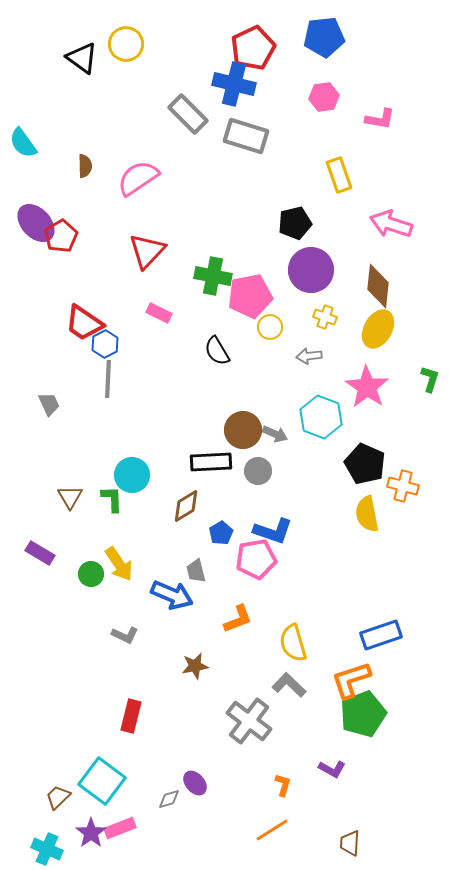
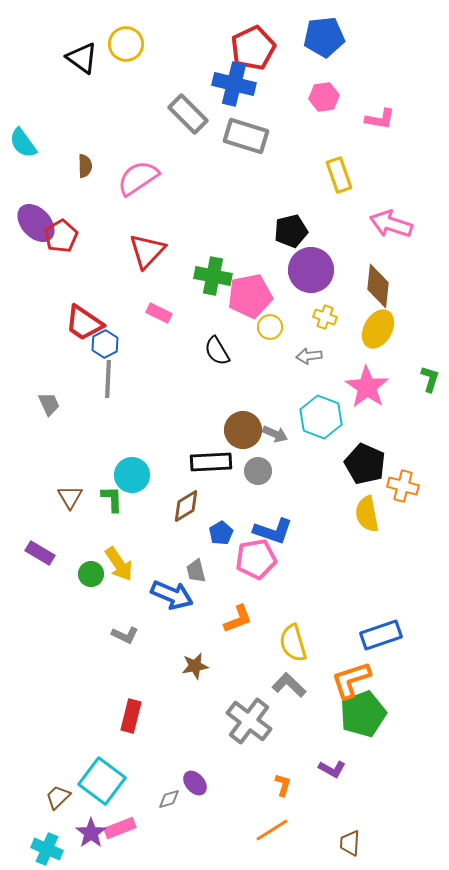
black pentagon at (295, 223): moved 4 px left, 8 px down
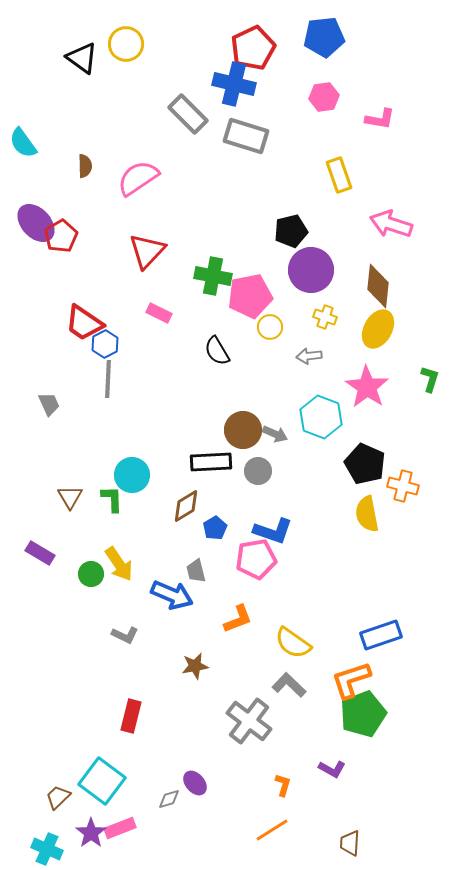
blue pentagon at (221, 533): moved 6 px left, 5 px up
yellow semicircle at (293, 643): rotated 39 degrees counterclockwise
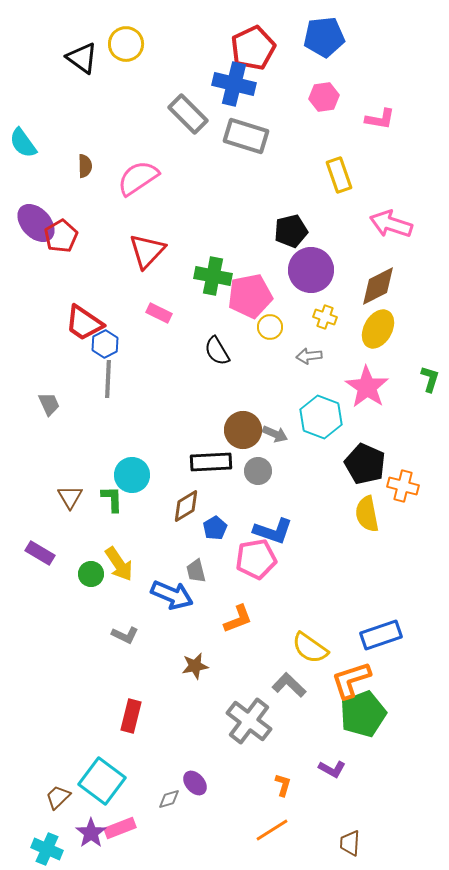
brown diamond at (378, 286): rotated 57 degrees clockwise
yellow semicircle at (293, 643): moved 17 px right, 5 px down
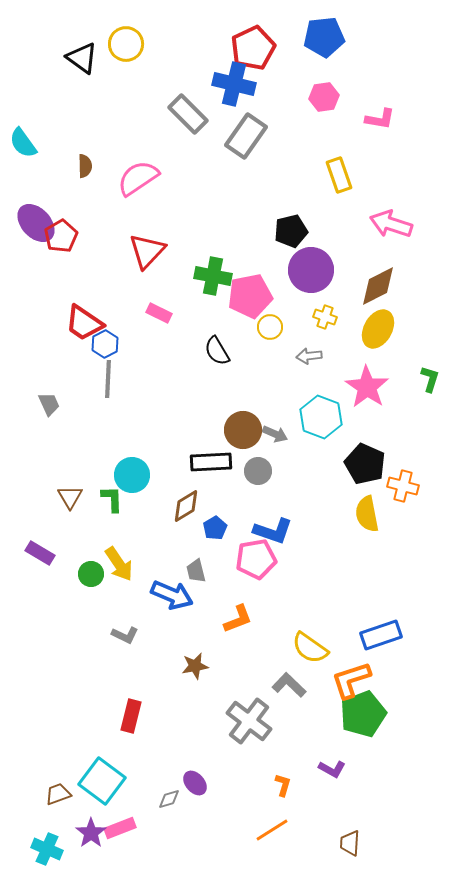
gray rectangle at (246, 136): rotated 72 degrees counterclockwise
brown trapezoid at (58, 797): moved 3 px up; rotated 24 degrees clockwise
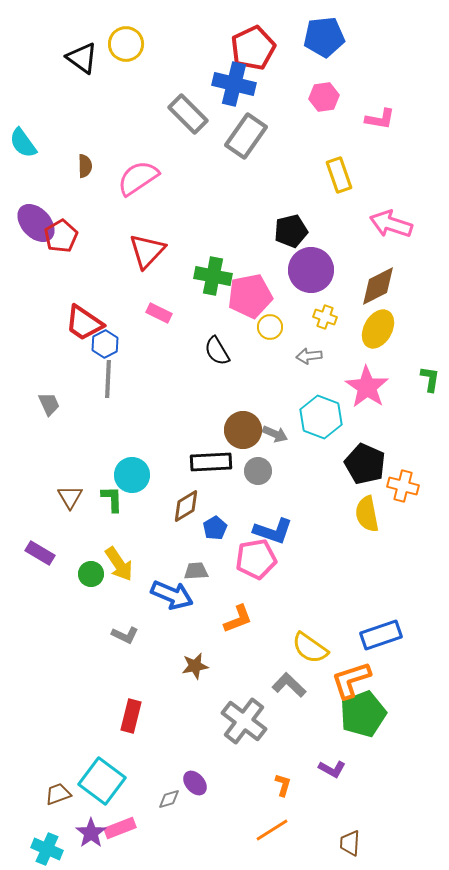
green L-shape at (430, 379): rotated 8 degrees counterclockwise
gray trapezoid at (196, 571): rotated 100 degrees clockwise
gray cross at (249, 721): moved 5 px left
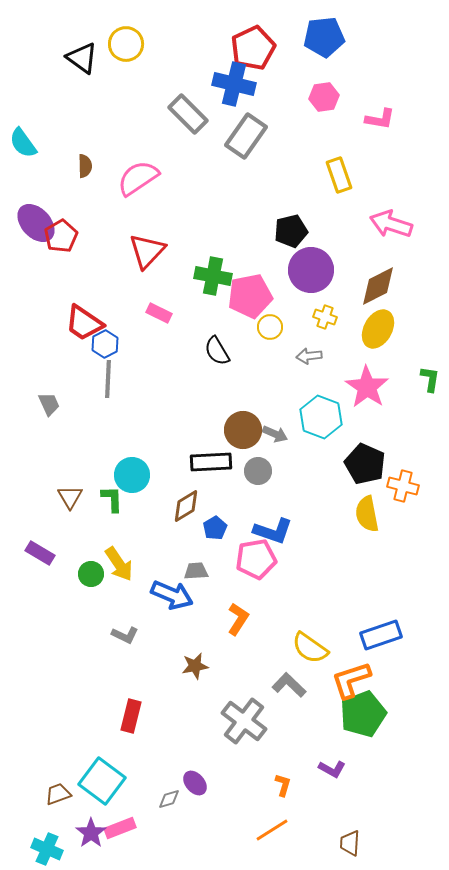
orange L-shape at (238, 619): rotated 36 degrees counterclockwise
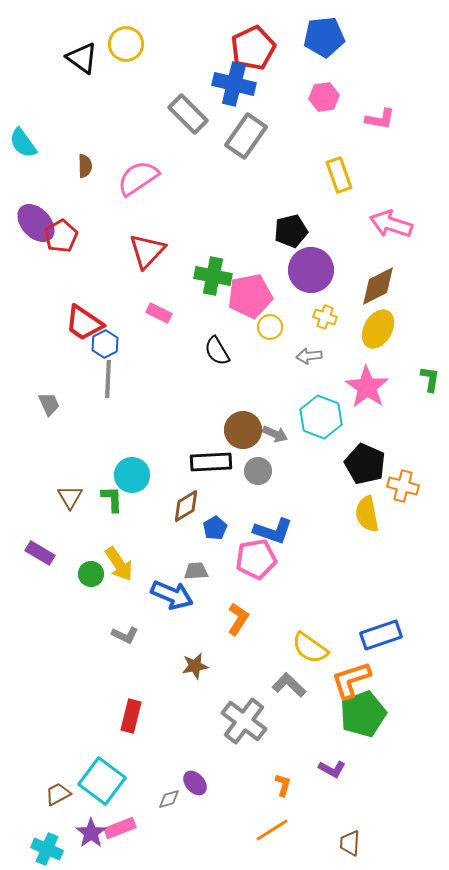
brown trapezoid at (58, 794): rotated 8 degrees counterclockwise
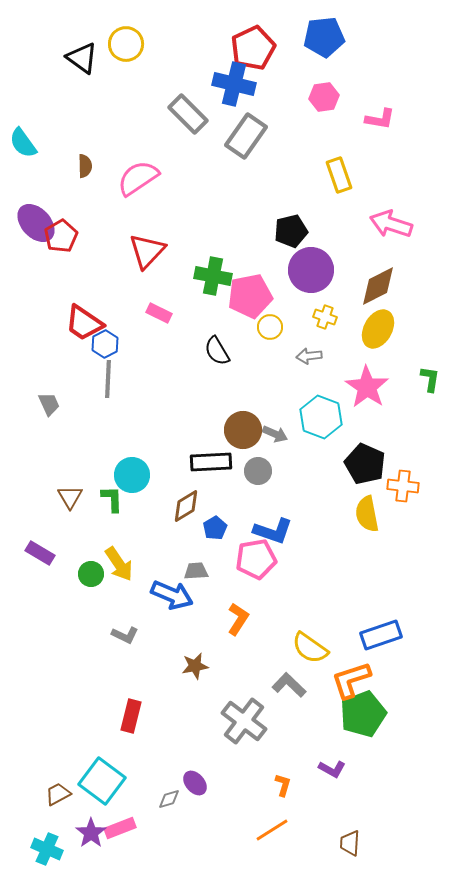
orange cross at (403, 486): rotated 8 degrees counterclockwise
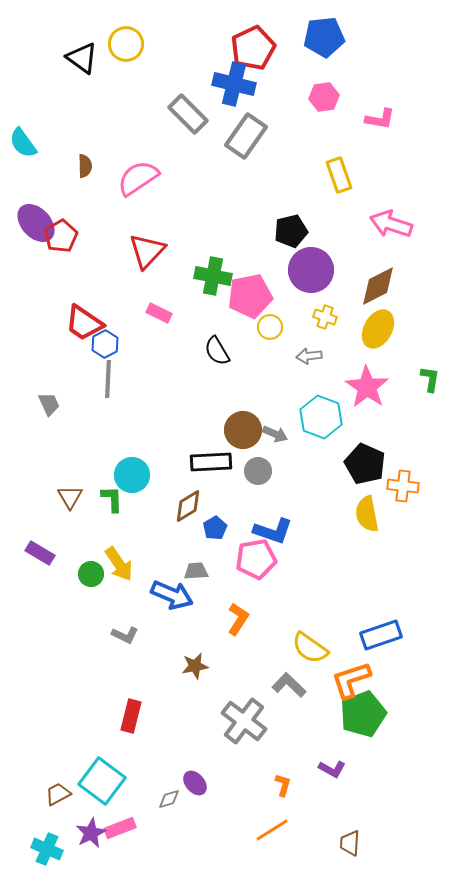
brown diamond at (186, 506): moved 2 px right
purple star at (91, 833): rotated 8 degrees clockwise
